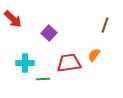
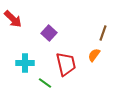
brown line: moved 2 px left, 8 px down
red trapezoid: moved 3 px left, 1 px down; rotated 85 degrees clockwise
green line: moved 2 px right, 4 px down; rotated 40 degrees clockwise
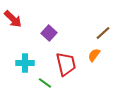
brown line: rotated 28 degrees clockwise
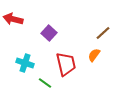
red arrow: rotated 150 degrees clockwise
cyan cross: rotated 18 degrees clockwise
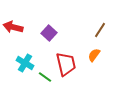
red arrow: moved 8 px down
brown line: moved 3 px left, 3 px up; rotated 14 degrees counterclockwise
cyan cross: rotated 12 degrees clockwise
green line: moved 6 px up
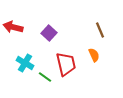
brown line: rotated 56 degrees counterclockwise
orange semicircle: rotated 120 degrees clockwise
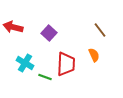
brown line: rotated 14 degrees counterclockwise
red trapezoid: rotated 15 degrees clockwise
green line: rotated 16 degrees counterclockwise
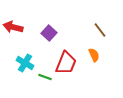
red trapezoid: moved 1 px up; rotated 20 degrees clockwise
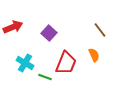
red arrow: rotated 144 degrees clockwise
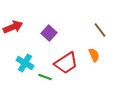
red trapezoid: rotated 35 degrees clockwise
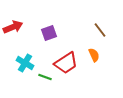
purple square: rotated 28 degrees clockwise
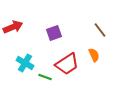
purple square: moved 5 px right
red trapezoid: moved 1 px right, 1 px down
